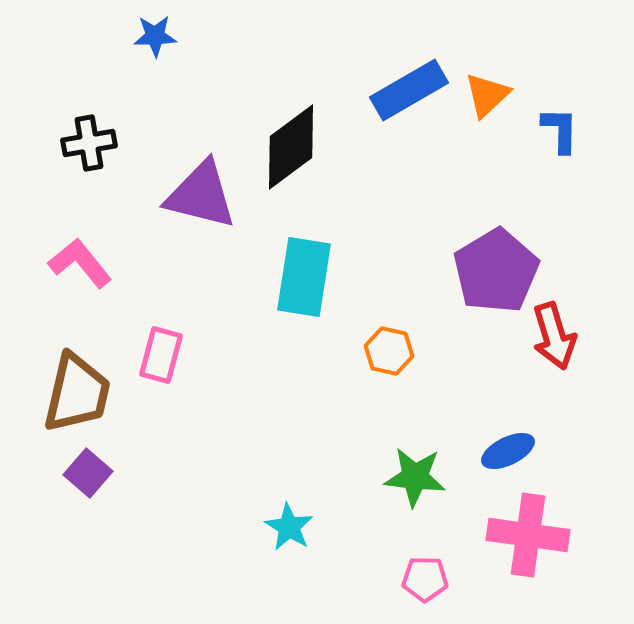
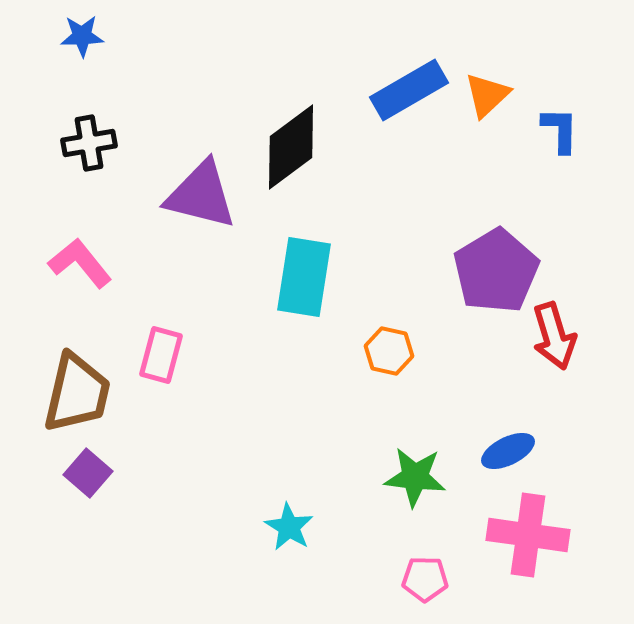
blue star: moved 73 px left
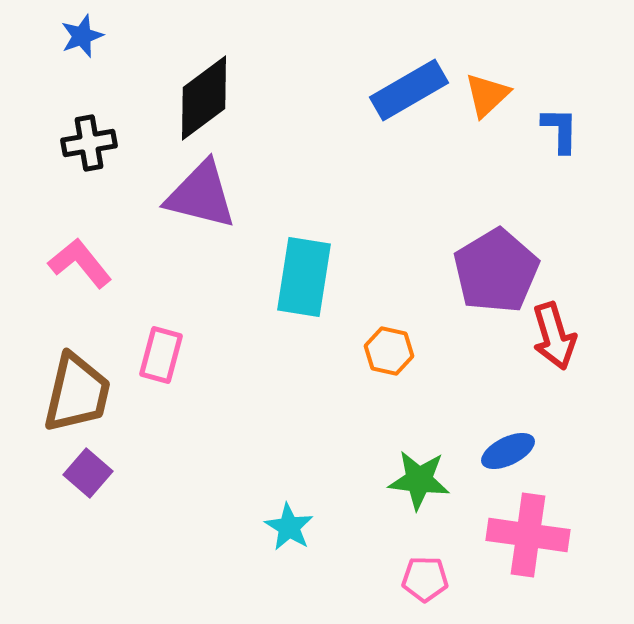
blue star: rotated 18 degrees counterclockwise
black diamond: moved 87 px left, 49 px up
green star: moved 4 px right, 3 px down
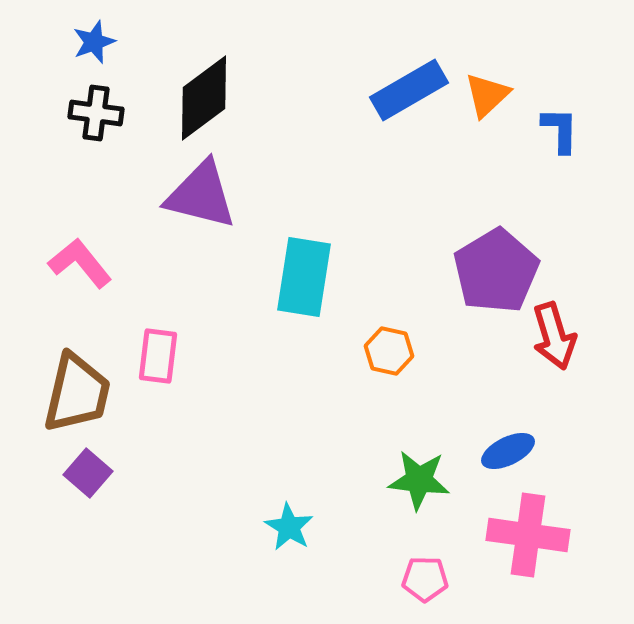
blue star: moved 12 px right, 6 px down
black cross: moved 7 px right, 30 px up; rotated 18 degrees clockwise
pink rectangle: moved 3 px left, 1 px down; rotated 8 degrees counterclockwise
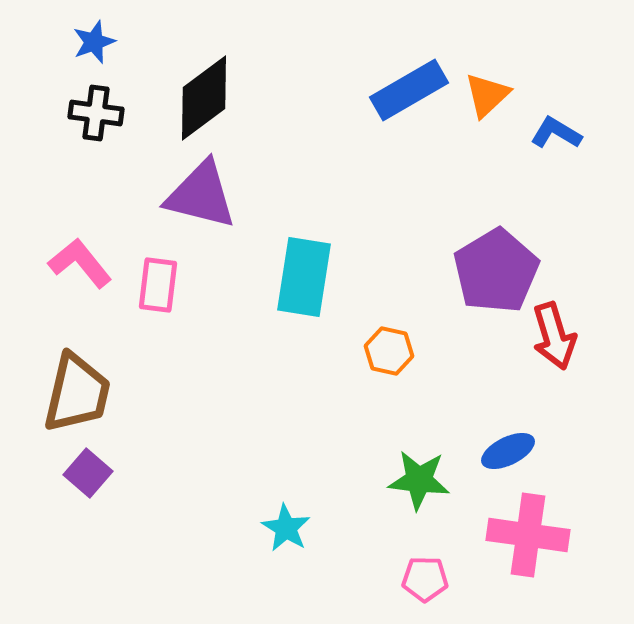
blue L-shape: moved 4 px left, 3 px down; rotated 60 degrees counterclockwise
pink rectangle: moved 71 px up
cyan star: moved 3 px left, 1 px down
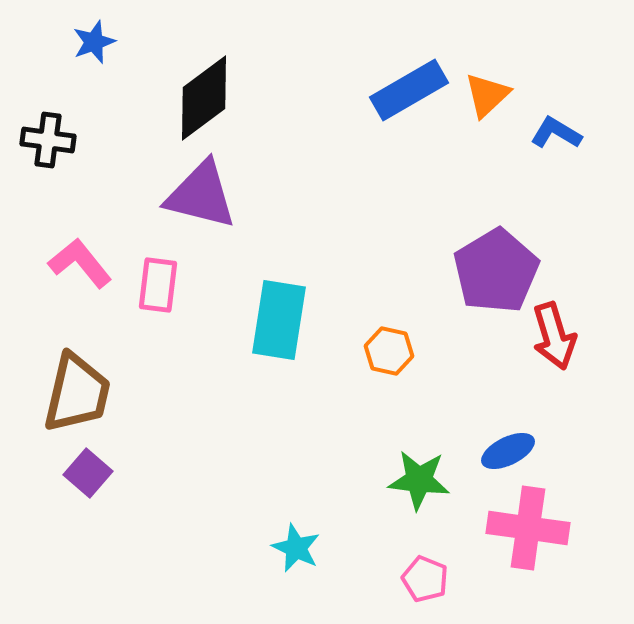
black cross: moved 48 px left, 27 px down
cyan rectangle: moved 25 px left, 43 px down
cyan star: moved 10 px right, 20 px down; rotated 6 degrees counterclockwise
pink cross: moved 7 px up
pink pentagon: rotated 21 degrees clockwise
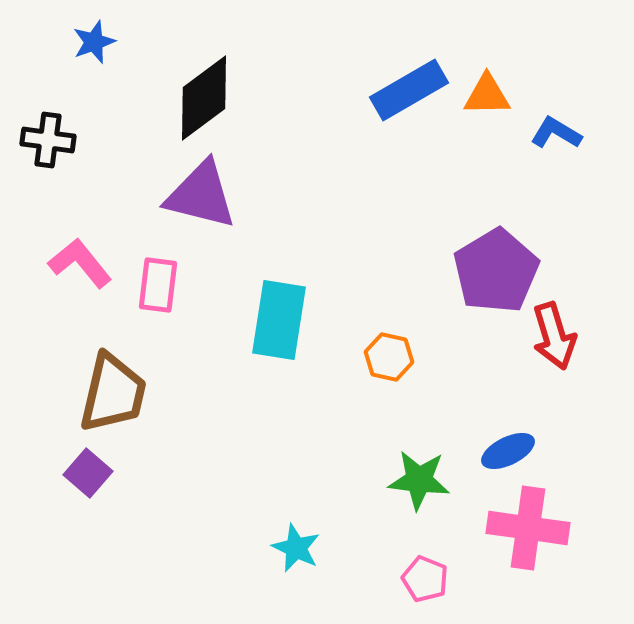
orange triangle: rotated 42 degrees clockwise
orange hexagon: moved 6 px down
brown trapezoid: moved 36 px right
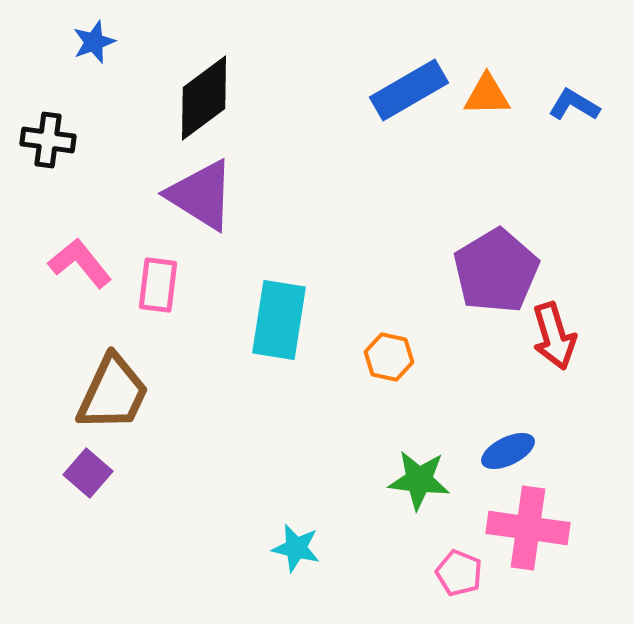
blue L-shape: moved 18 px right, 28 px up
purple triangle: rotated 18 degrees clockwise
brown trapezoid: rotated 12 degrees clockwise
cyan star: rotated 12 degrees counterclockwise
pink pentagon: moved 34 px right, 6 px up
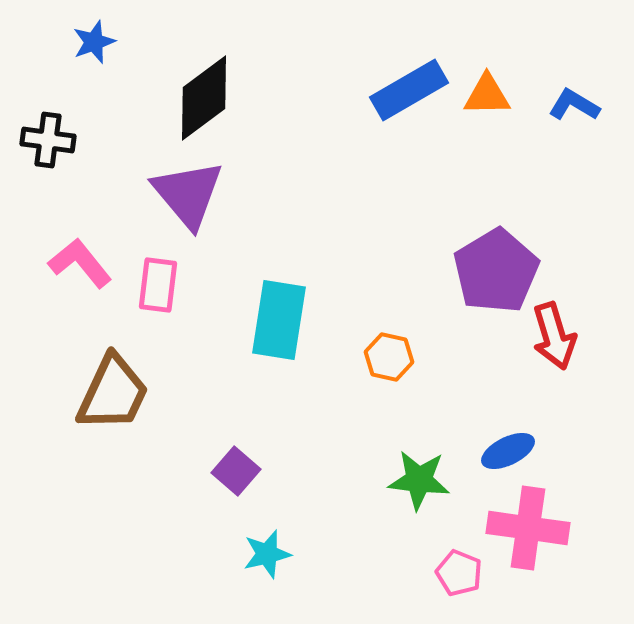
purple triangle: moved 13 px left, 1 px up; rotated 18 degrees clockwise
purple square: moved 148 px right, 2 px up
cyan star: moved 29 px left, 6 px down; rotated 27 degrees counterclockwise
